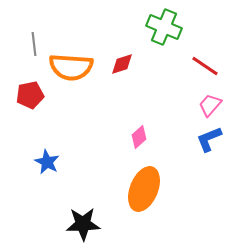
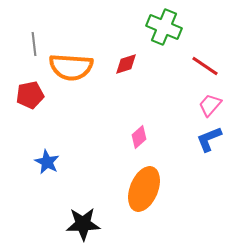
red diamond: moved 4 px right
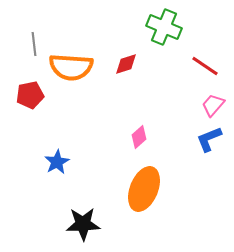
pink trapezoid: moved 3 px right
blue star: moved 10 px right; rotated 15 degrees clockwise
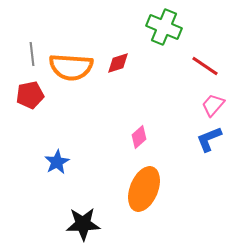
gray line: moved 2 px left, 10 px down
red diamond: moved 8 px left, 1 px up
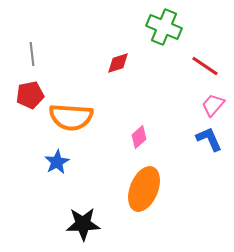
orange semicircle: moved 50 px down
blue L-shape: rotated 88 degrees clockwise
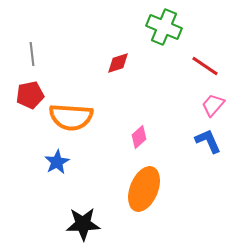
blue L-shape: moved 1 px left, 2 px down
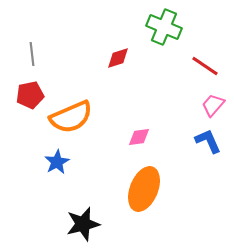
red diamond: moved 5 px up
orange semicircle: rotated 27 degrees counterclockwise
pink diamond: rotated 35 degrees clockwise
black star: rotated 12 degrees counterclockwise
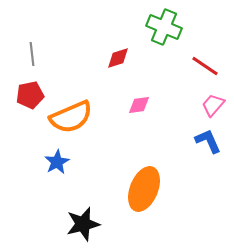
pink diamond: moved 32 px up
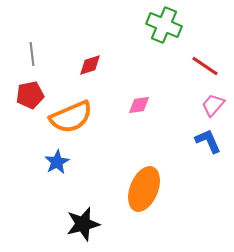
green cross: moved 2 px up
red diamond: moved 28 px left, 7 px down
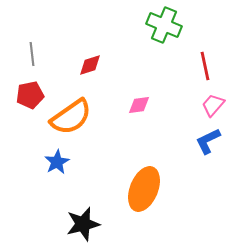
red line: rotated 44 degrees clockwise
orange semicircle: rotated 12 degrees counterclockwise
blue L-shape: rotated 92 degrees counterclockwise
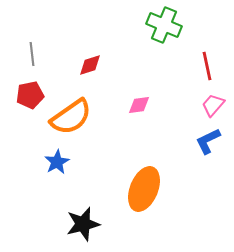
red line: moved 2 px right
